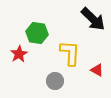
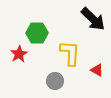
green hexagon: rotated 10 degrees counterclockwise
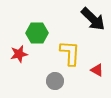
red star: rotated 18 degrees clockwise
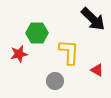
yellow L-shape: moved 1 px left, 1 px up
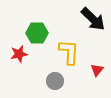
red triangle: rotated 40 degrees clockwise
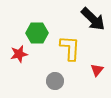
yellow L-shape: moved 1 px right, 4 px up
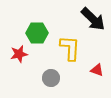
red triangle: rotated 48 degrees counterclockwise
gray circle: moved 4 px left, 3 px up
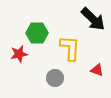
gray circle: moved 4 px right
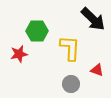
green hexagon: moved 2 px up
gray circle: moved 16 px right, 6 px down
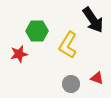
black arrow: moved 1 px down; rotated 12 degrees clockwise
yellow L-shape: moved 2 px left, 3 px up; rotated 152 degrees counterclockwise
red triangle: moved 8 px down
